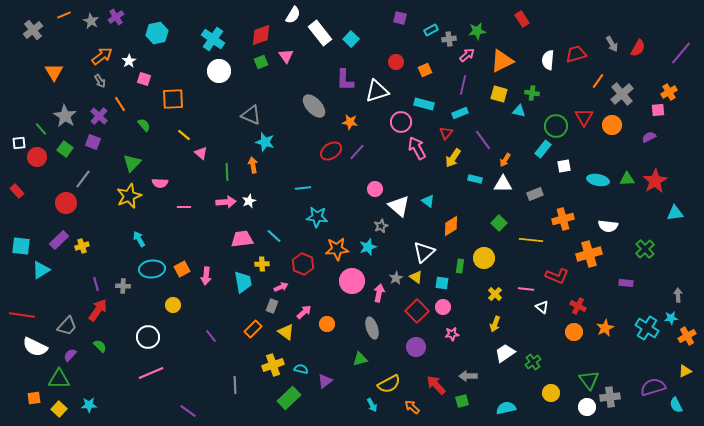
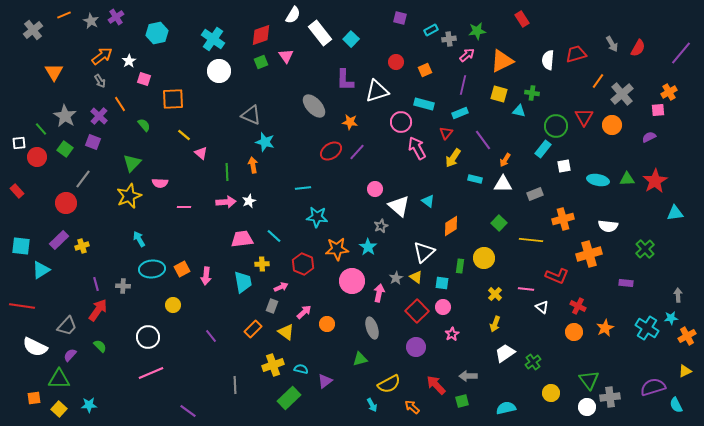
cyan star at (368, 247): rotated 18 degrees counterclockwise
red line at (22, 315): moved 9 px up
pink star at (452, 334): rotated 24 degrees counterclockwise
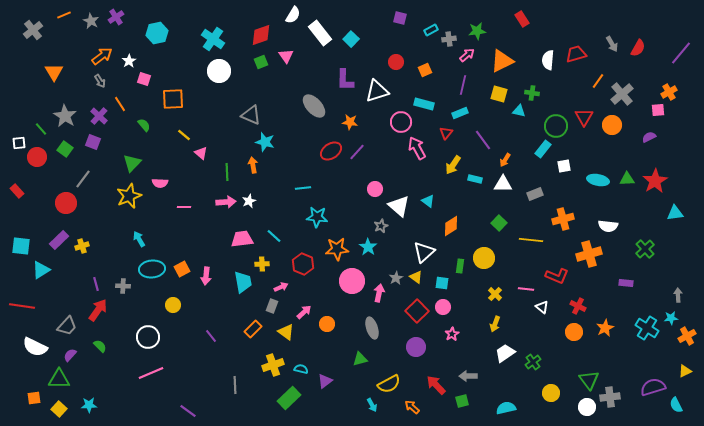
yellow arrow at (453, 158): moved 7 px down
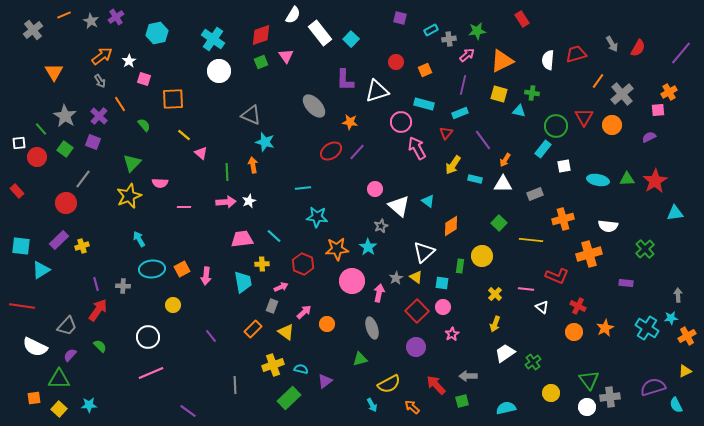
yellow circle at (484, 258): moved 2 px left, 2 px up
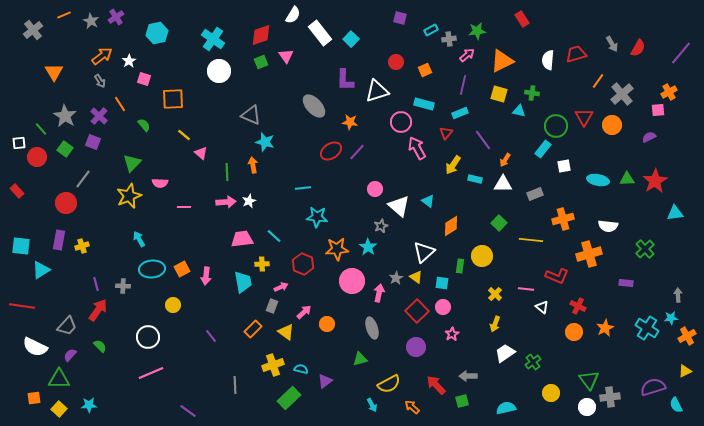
purple rectangle at (59, 240): rotated 36 degrees counterclockwise
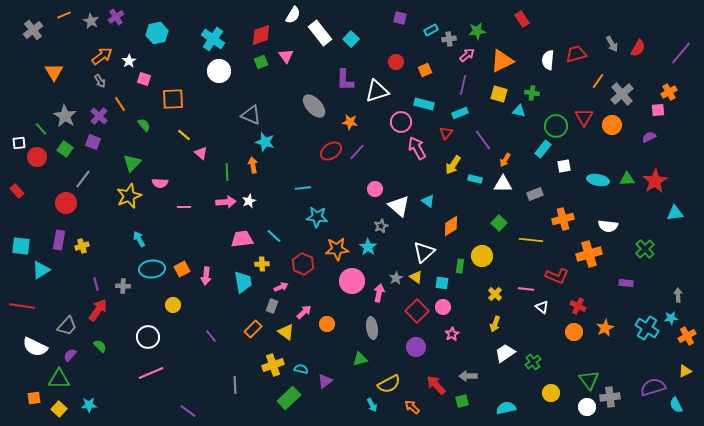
gray ellipse at (372, 328): rotated 10 degrees clockwise
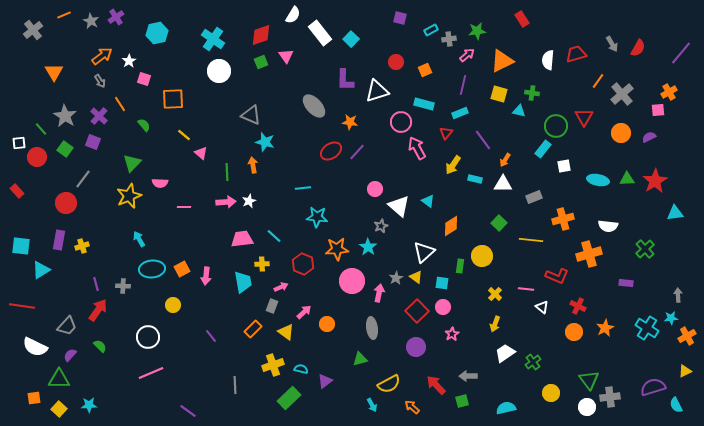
orange circle at (612, 125): moved 9 px right, 8 px down
gray rectangle at (535, 194): moved 1 px left, 3 px down
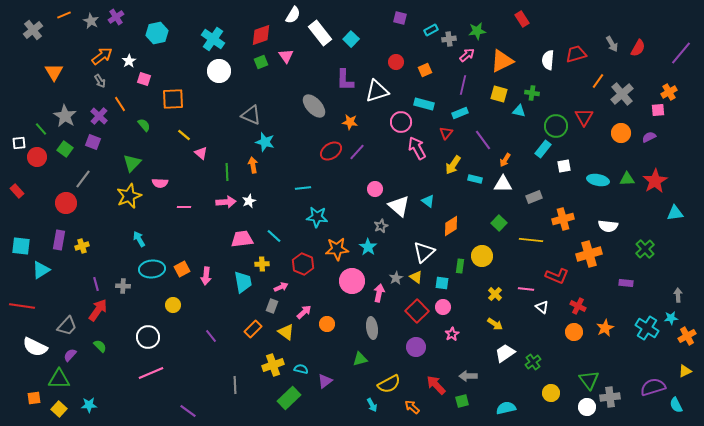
yellow arrow at (495, 324): rotated 77 degrees counterclockwise
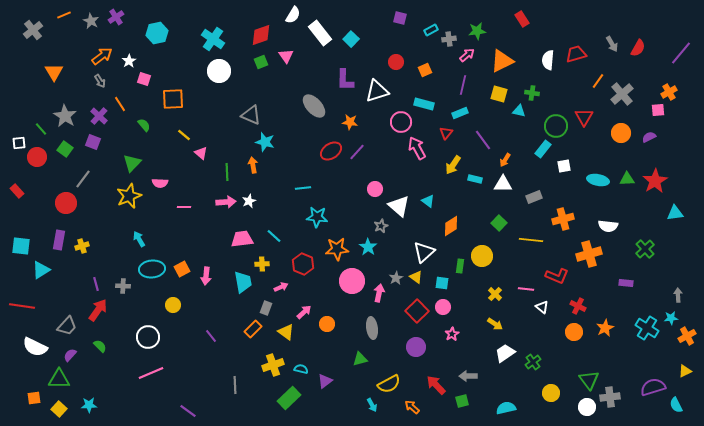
gray rectangle at (272, 306): moved 6 px left, 2 px down
